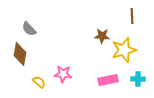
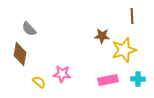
pink star: moved 1 px left
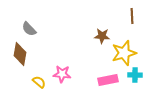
yellow star: moved 3 px down
cyan cross: moved 3 px left, 4 px up
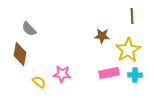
yellow star: moved 4 px right, 3 px up; rotated 15 degrees counterclockwise
pink rectangle: moved 1 px right, 7 px up
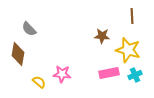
yellow star: rotated 25 degrees counterclockwise
brown diamond: moved 2 px left
cyan cross: rotated 24 degrees counterclockwise
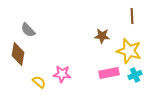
gray semicircle: moved 1 px left, 1 px down
yellow star: moved 1 px right, 1 px down
